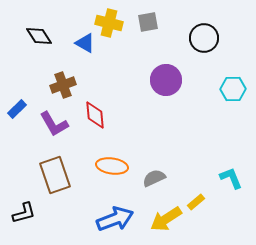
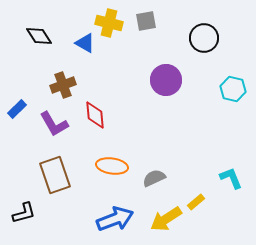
gray square: moved 2 px left, 1 px up
cyan hexagon: rotated 15 degrees clockwise
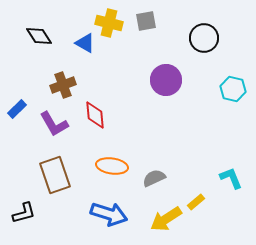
blue arrow: moved 6 px left, 5 px up; rotated 39 degrees clockwise
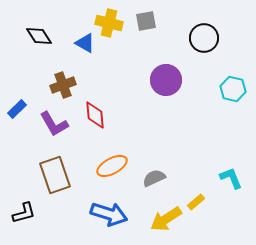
orange ellipse: rotated 36 degrees counterclockwise
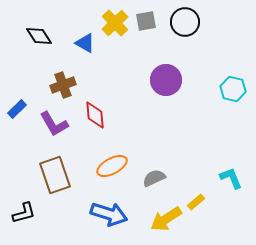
yellow cross: moved 6 px right; rotated 32 degrees clockwise
black circle: moved 19 px left, 16 px up
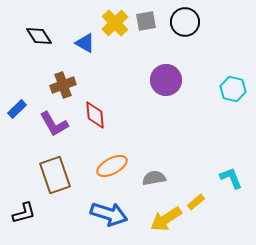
gray semicircle: rotated 15 degrees clockwise
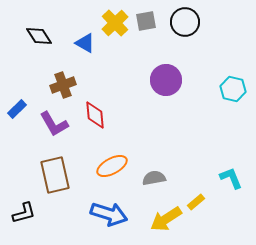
brown rectangle: rotated 6 degrees clockwise
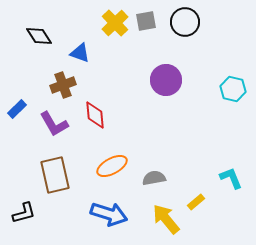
blue triangle: moved 5 px left, 10 px down; rotated 10 degrees counterclockwise
yellow arrow: rotated 84 degrees clockwise
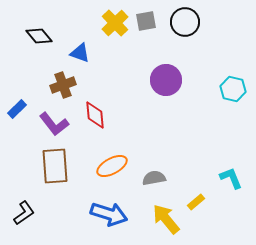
black diamond: rotated 8 degrees counterclockwise
purple L-shape: rotated 8 degrees counterclockwise
brown rectangle: moved 9 px up; rotated 9 degrees clockwise
black L-shape: rotated 20 degrees counterclockwise
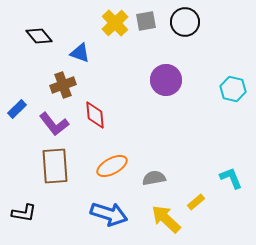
black L-shape: rotated 45 degrees clockwise
yellow arrow: rotated 8 degrees counterclockwise
